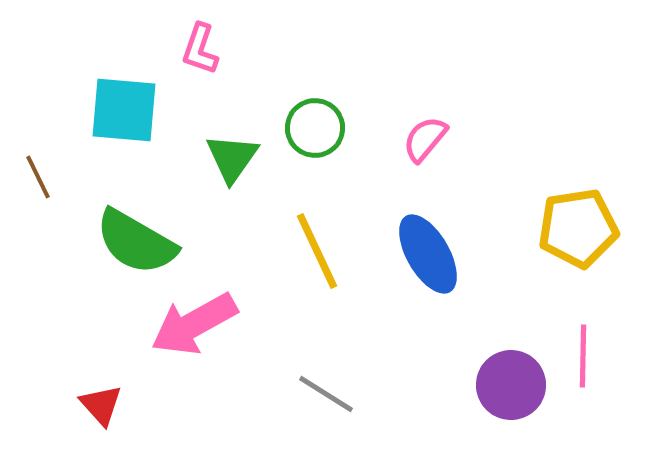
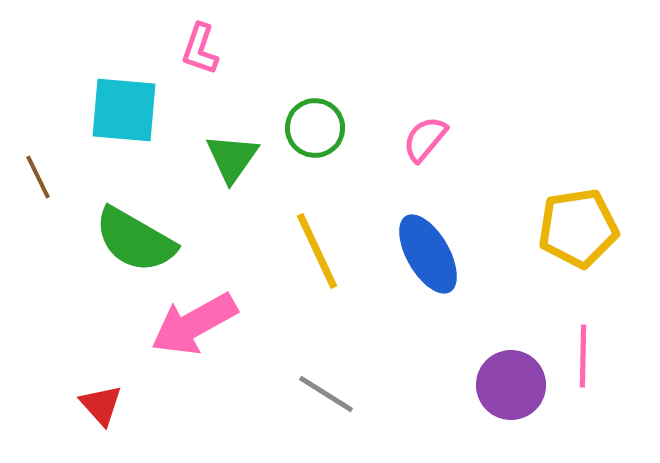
green semicircle: moved 1 px left, 2 px up
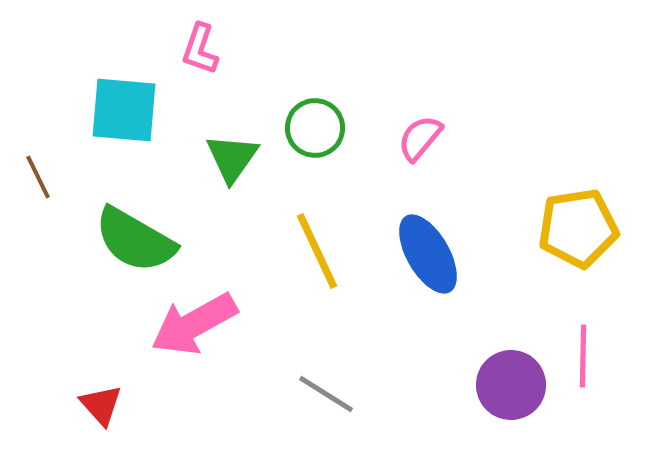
pink semicircle: moved 5 px left, 1 px up
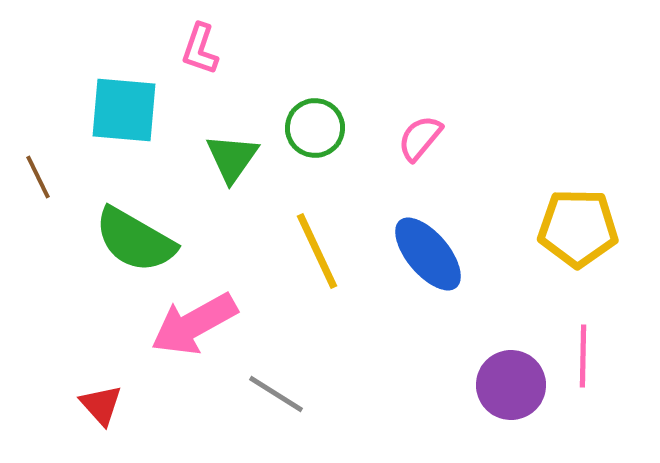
yellow pentagon: rotated 10 degrees clockwise
blue ellipse: rotated 10 degrees counterclockwise
gray line: moved 50 px left
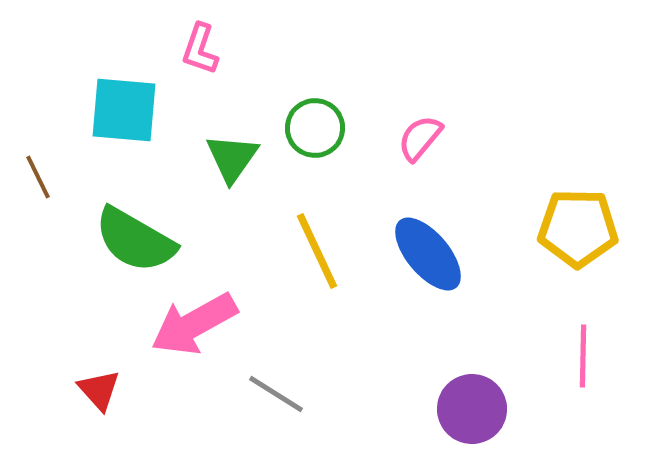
purple circle: moved 39 px left, 24 px down
red triangle: moved 2 px left, 15 px up
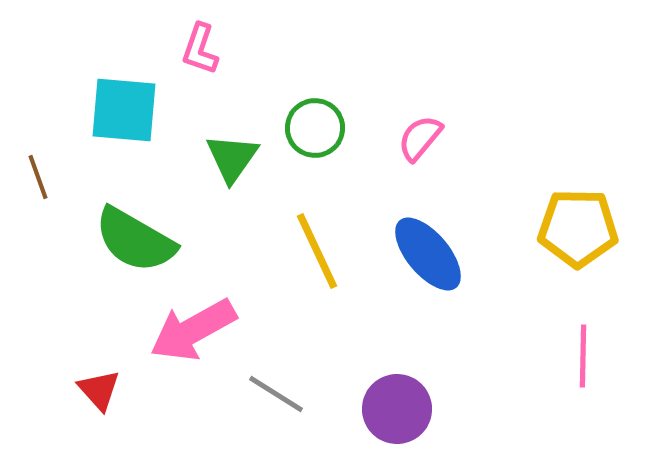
brown line: rotated 6 degrees clockwise
pink arrow: moved 1 px left, 6 px down
purple circle: moved 75 px left
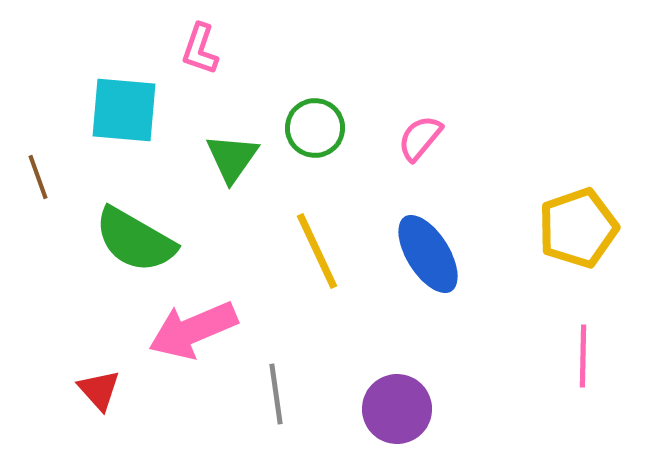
yellow pentagon: rotated 20 degrees counterclockwise
blue ellipse: rotated 8 degrees clockwise
pink arrow: rotated 6 degrees clockwise
gray line: rotated 50 degrees clockwise
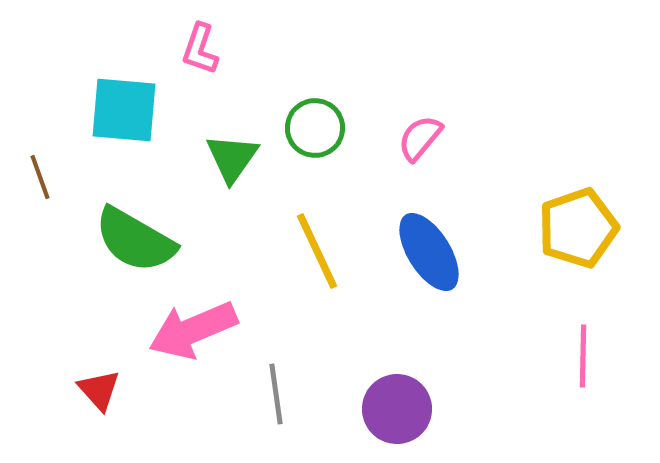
brown line: moved 2 px right
blue ellipse: moved 1 px right, 2 px up
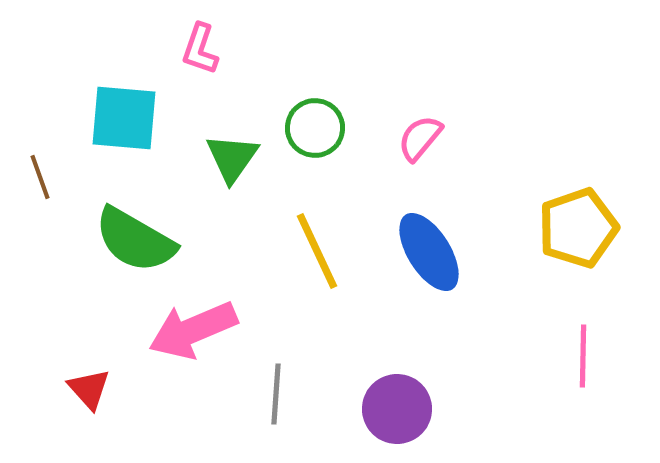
cyan square: moved 8 px down
red triangle: moved 10 px left, 1 px up
gray line: rotated 12 degrees clockwise
